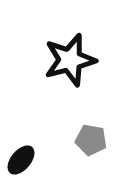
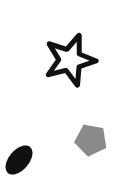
black ellipse: moved 2 px left
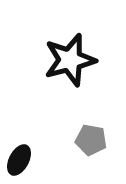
black ellipse: rotated 12 degrees counterclockwise
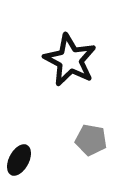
black star: rotated 30 degrees counterclockwise
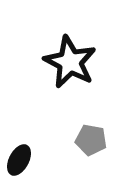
black star: moved 2 px down
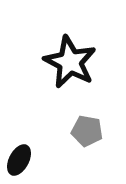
gray pentagon: moved 4 px left, 9 px up
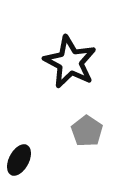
gray pentagon: rotated 24 degrees clockwise
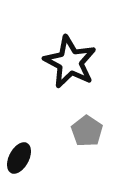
black ellipse: moved 2 px up
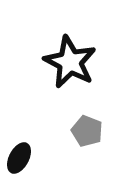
gray pentagon: rotated 12 degrees counterclockwise
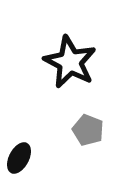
gray pentagon: moved 1 px right, 1 px up
